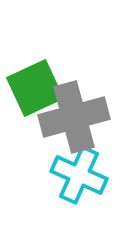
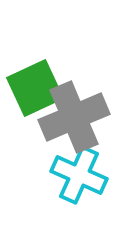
gray cross: rotated 8 degrees counterclockwise
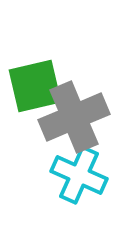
green square: moved 2 px up; rotated 12 degrees clockwise
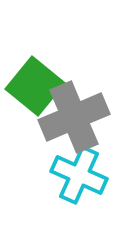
green square: rotated 38 degrees counterclockwise
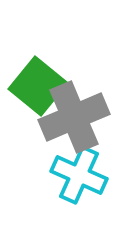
green square: moved 3 px right
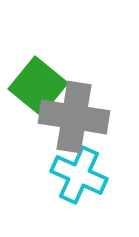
gray cross: rotated 32 degrees clockwise
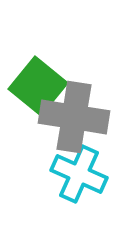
cyan cross: moved 1 px up
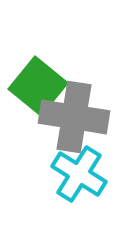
cyan cross: rotated 8 degrees clockwise
